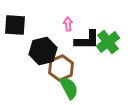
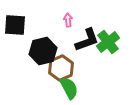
pink arrow: moved 4 px up
black L-shape: rotated 20 degrees counterclockwise
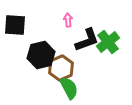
black hexagon: moved 2 px left, 4 px down
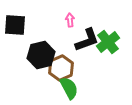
pink arrow: moved 2 px right
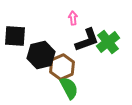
pink arrow: moved 3 px right, 2 px up
black square: moved 11 px down
brown hexagon: moved 1 px right, 1 px up
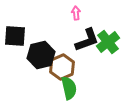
pink arrow: moved 3 px right, 5 px up
green semicircle: rotated 15 degrees clockwise
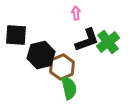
black square: moved 1 px right, 1 px up
